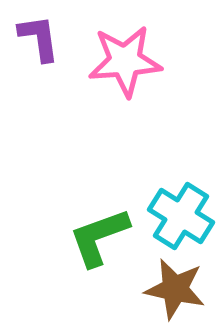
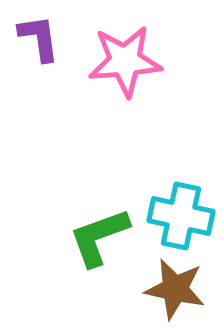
cyan cross: rotated 20 degrees counterclockwise
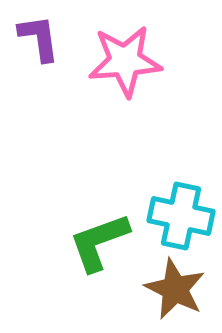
green L-shape: moved 5 px down
brown star: rotated 14 degrees clockwise
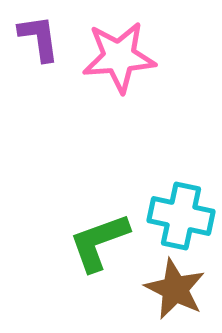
pink star: moved 6 px left, 4 px up
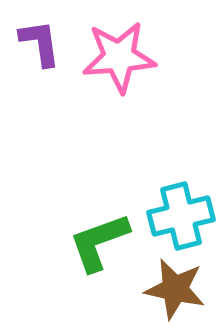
purple L-shape: moved 1 px right, 5 px down
cyan cross: rotated 26 degrees counterclockwise
brown star: rotated 14 degrees counterclockwise
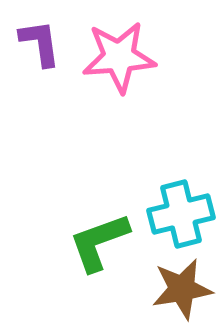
cyan cross: moved 2 px up
brown star: moved 7 px right; rotated 22 degrees counterclockwise
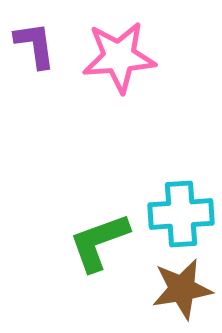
purple L-shape: moved 5 px left, 2 px down
cyan cross: rotated 10 degrees clockwise
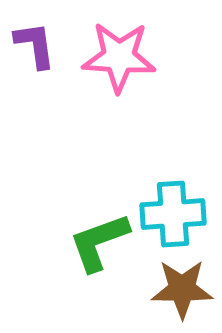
pink star: rotated 8 degrees clockwise
cyan cross: moved 8 px left
brown star: rotated 10 degrees clockwise
